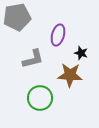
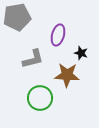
brown star: moved 3 px left
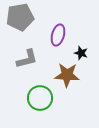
gray pentagon: moved 3 px right
gray L-shape: moved 6 px left
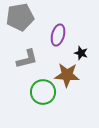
green circle: moved 3 px right, 6 px up
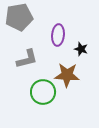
gray pentagon: moved 1 px left
purple ellipse: rotated 10 degrees counterclockwise
black star: moved 4 px up
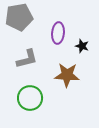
purple ellipse: moved 2 px up
black star: moved 1 px right, 3 px up
green circle: moved 13 px left, 6 px down
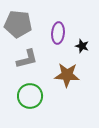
gray pentagon: moved 1 px left, 7 px down; rotated 16 degrees clockwise
green circle: moved 2 px up
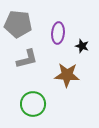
green circle: moved 3 px right, 8 px down
